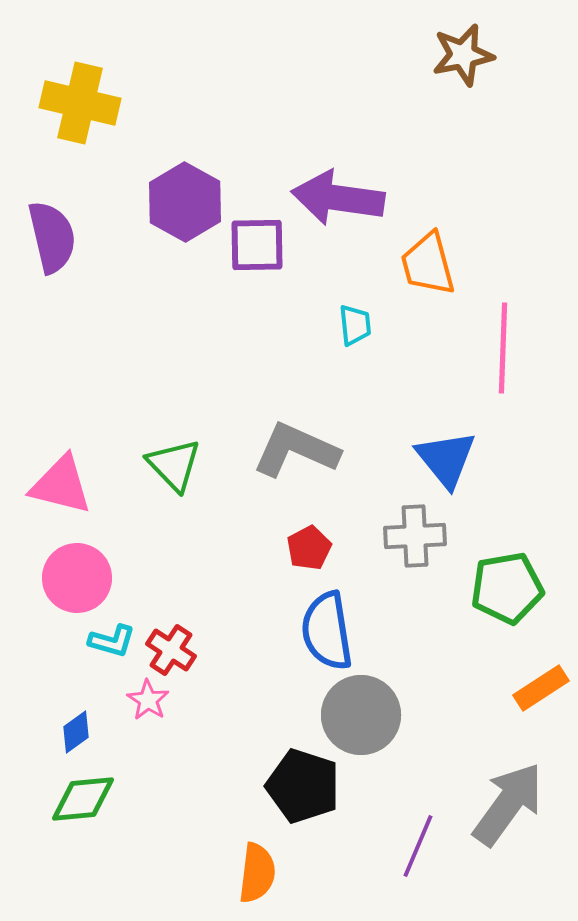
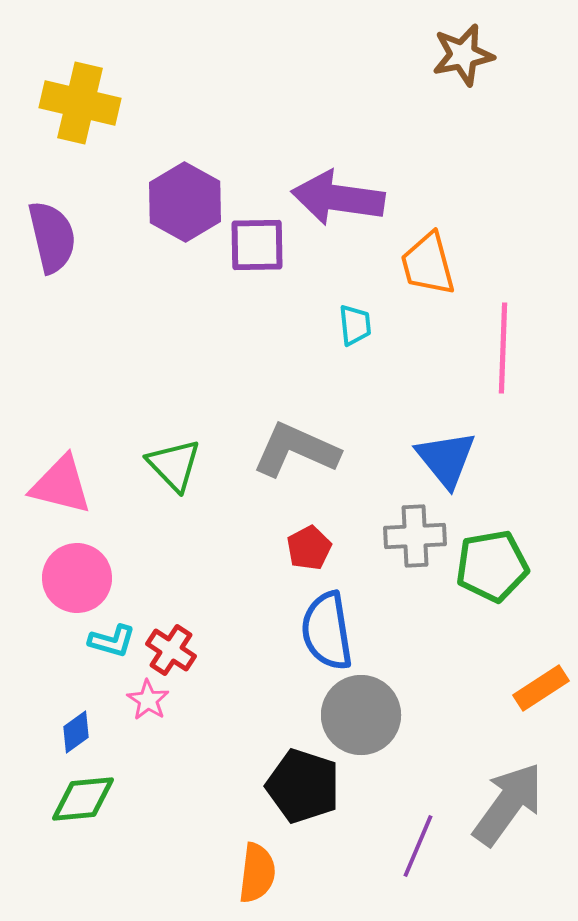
green pentagon: moved 15 px left, 22 px up
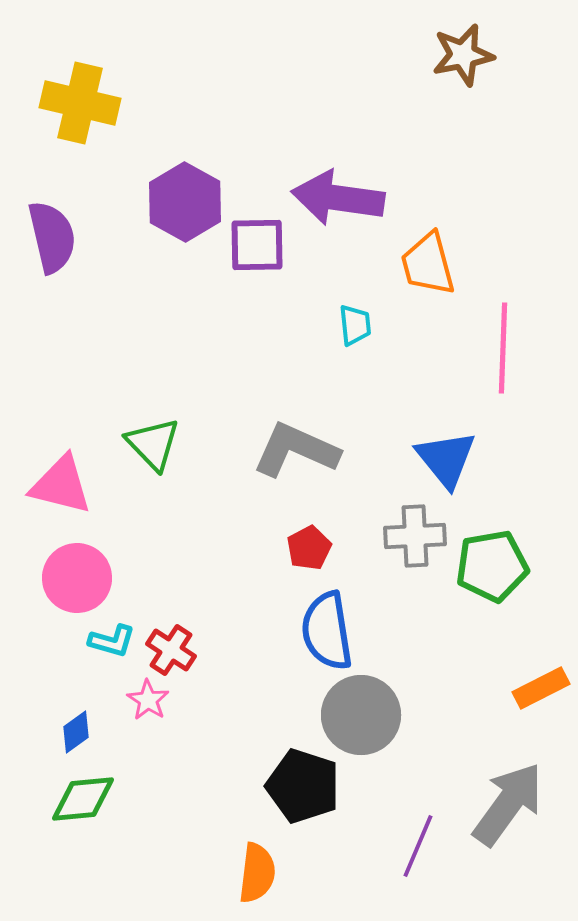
green triangle: moved 21 px left, 21 px up
orange rectangle: rotated 6 degrees clockwise
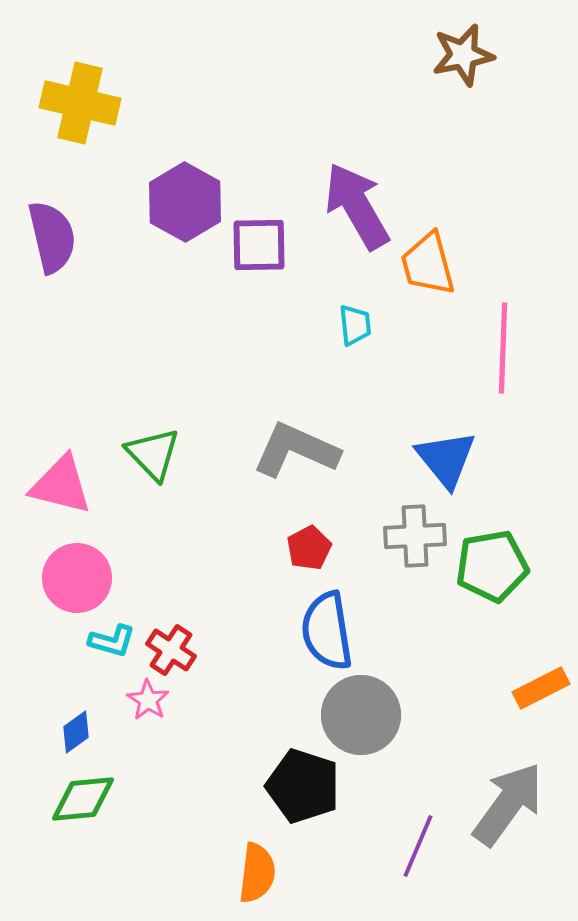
purple arrow: moved 19 px right, 8 px down; rotated 52 degrees clockwise
purple square: moved 2 px right
green triangle: moved 10 px down
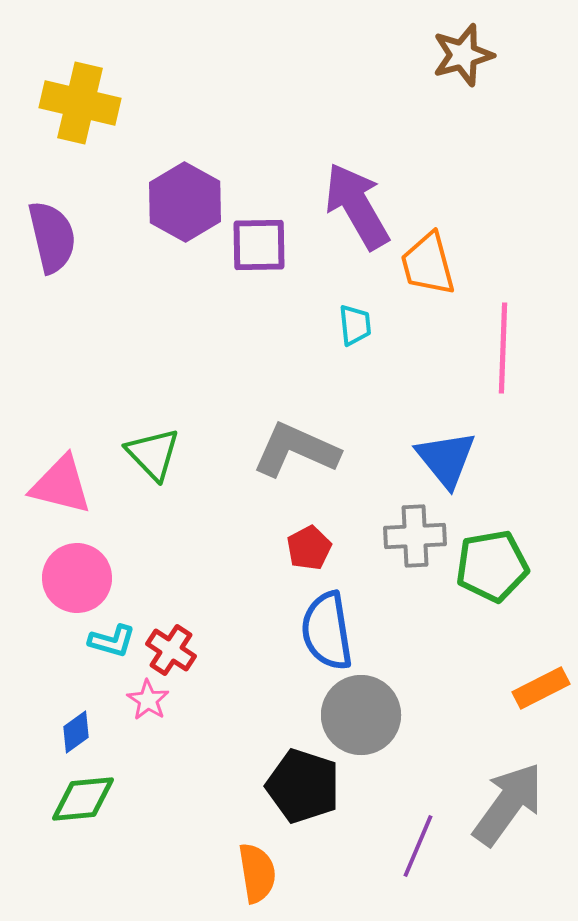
brown star: rotated 4 degrees counterclockwise
orange semicircle: rotated 16 degrees counterclockwise
